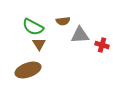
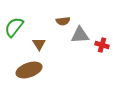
green semicircle: moved 19 px left; rotated 100 degrees clockwise
brown ellipse: moved 1 px right
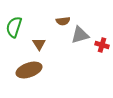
green semicircle: rotated 20 degrees counterclockwise
gray triangle: rotated 12 degrees counterclockwise
